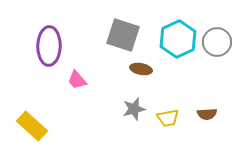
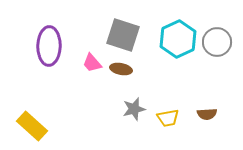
brown ellipse: moved 20 px left
pink trapezoid: moved 15 px right, 17 px up
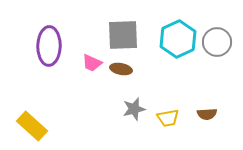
gray square: rotated 20 degrees counterclockwise
pink trapezoid: rotated 25 degrees counterclockwise
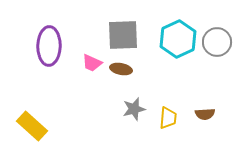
brown semicircle: moved 2 px left
yellow trapezoid: rotated 75 degrees counterclockwise
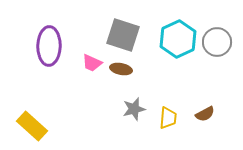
gray square: rotated 20 degrees clockwise
brown semicircle: rotated 24 degrees counterclockwise
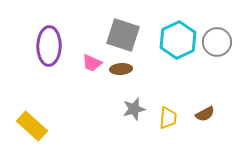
cyan hexagon: moved 1 px down
brown ellipse: rotated 15 degrees counterclockwise
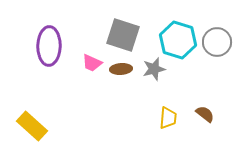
cyan hexagon: rotated 18 degrees counterclockwise
gray star: moved 20 px right, 40 px up
brown semicircle: rotated 114 degrees counterclockwise
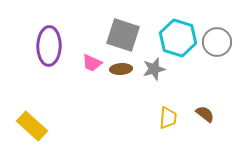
cyan hexagon: moved 2 px up
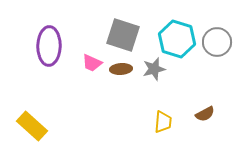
cyan hexagon: moved 1 px left, 1 px down
brown semicircle: rotated 114 degrees clockwise
yellow trapezoid: moved 5 px left, 4 px down
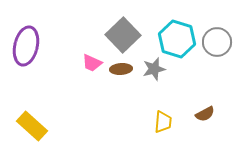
gray square: rotated 28 degrees clockwise
purple ellipse: moved 23 px left; rotated 12 degrees clockwise
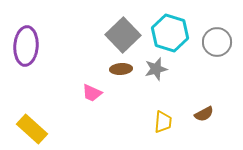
cyan hexagon: moved 7 px left, 6 px up
purple ellipse: rotated 9 degrees counterclockwise
pink trapezoid: moved 30 px down
gray star: moved 2 px right
brown semicircle: moved 1 px left
yellow rectangle: moved 3 px down
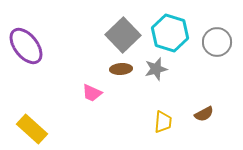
purple ellipse: rotated 42 degrees counterclockwise
